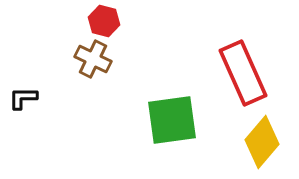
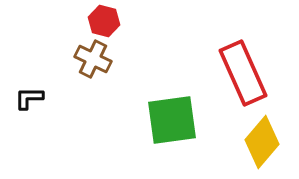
black L-shape: moved 6 px right
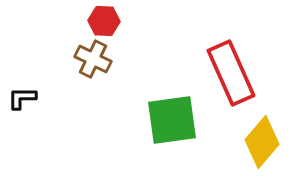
red hexagon: rotated 12 degrees counterclockwise
red rectangle: moved 12 px left
black L-shape: moved 7 px left
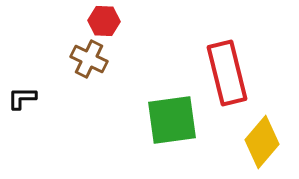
brown cross: moved 4 px left
red rectangle: moved 4 px left; rotated 10 degrees clockwise
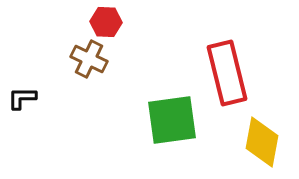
red hexagon: moved 2 px right, 1 px down
yellow diamond: rotated 30 degrees counterclockwise
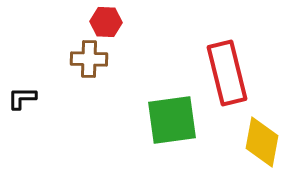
brown cross: rotated 24 degrees counterclockwise
